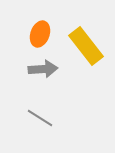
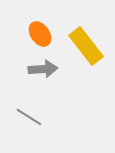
orange ellipse: rotated 55 degrees counterclockwise
gray line: moved 11 px left, 1 px up
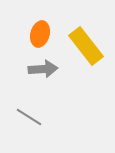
orange ellipse: rotated 50 degrees clockwise
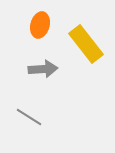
orange ellipse: moved 9 px up
yellow rectangle: moved 2 px up
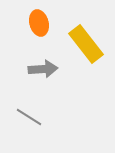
orange ellipse: moved 1 px left, 2 px up; rotated 30 degrees counterclockwise
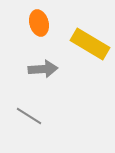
yellow rectangle: moved 4 px right; rotated 21 degrees counterclockwise
gray line: moved 1 px up
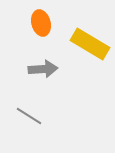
orange ellipse: moved 2 px right
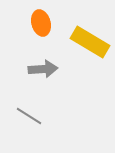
yellow rectangle: moved 2 px up
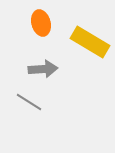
gray line: moved 14 px up
